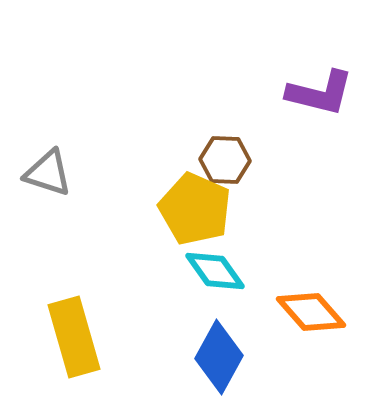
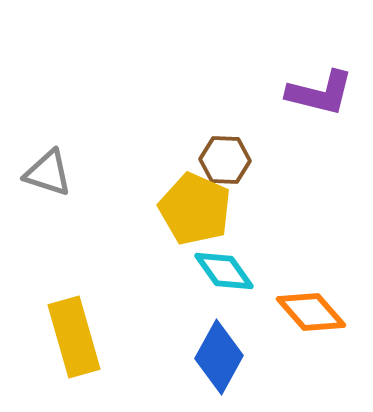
cyan diamond: moved 9 px right
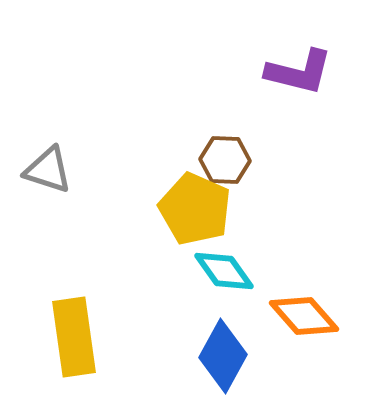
purple L-shape: moved 21 px left, 21 px up
gray triangle: moved 3 px up
orange diamond: moved 7 px left, 4 px down
yellow rectangle: rotated 8 degrees clockwise
blue diamond: moved 4 px right, 1 px up
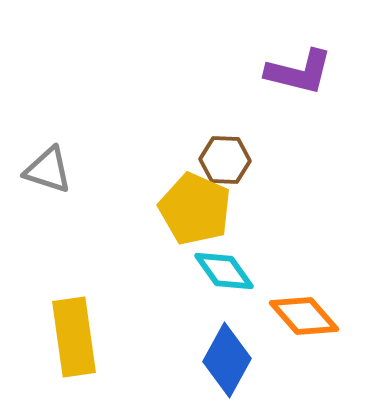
blue diamond: moved 4 px right, 4 px down
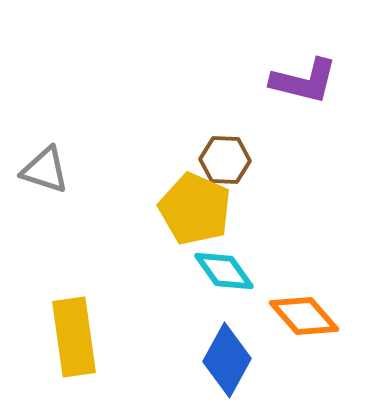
purple L-shape: moved 5 px right, 9 px down
gray triangle: moved 3 px left
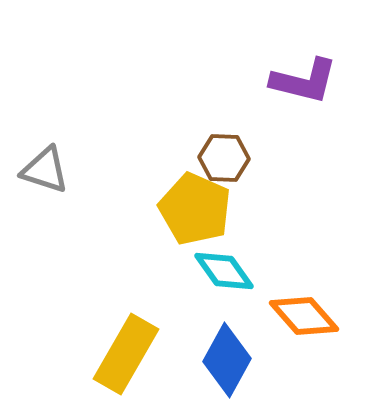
brown hexagon: moved 1 px left, 2 px up
yellow rectangle: moved 52 px right, 17 px down; rotated 38 degrees clockwise
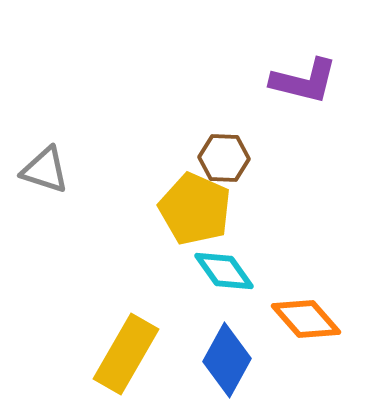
orange diamond: moved 2 px right, 3 px down
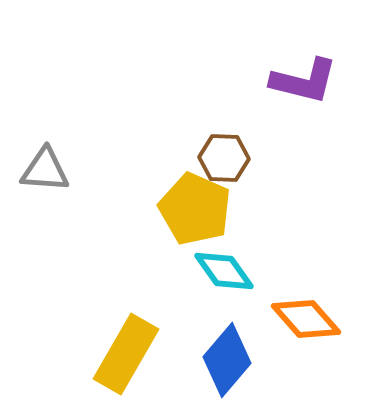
gray triangle: rotated 14 degrees counterclockwise
blue diamond: rotated 12 degrees clockwise
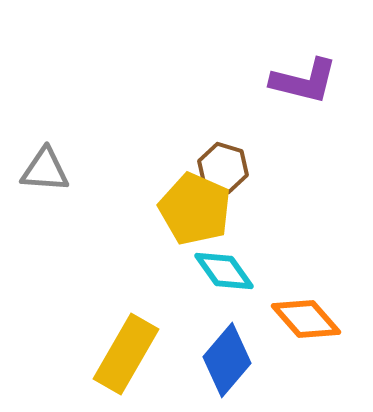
brown hexagon: moved 1 px left, 10 px down; rotated 15 degrees clockwise
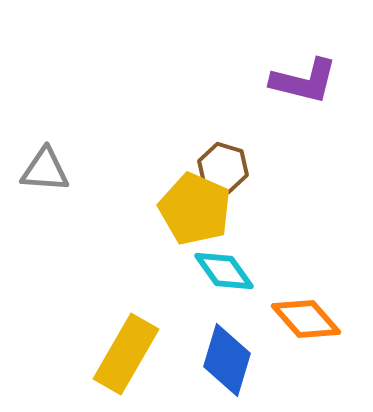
blue diamond: rotated 24 degrees counterclockwise
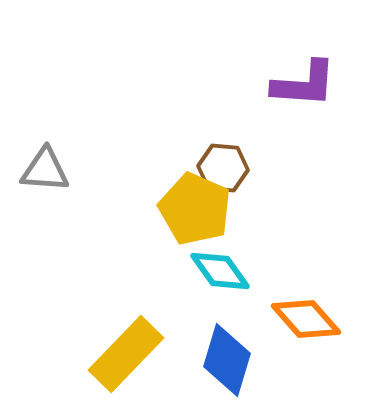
purple L-shape: moved 3 px down; rotated 10 degrees counterclockwise
brown hexagon: rotated 12 degrees counterclockwise
cyan diamond: moved 4 px left
yellow rectangle: rotated 14 degrees clockwise
